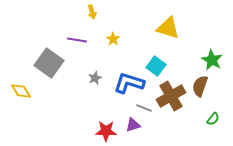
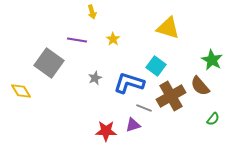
brown semicircle: rotated 60 degrees counterclockwise
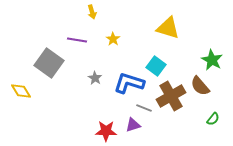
gray star: rotated 16 degrees counterclockwise
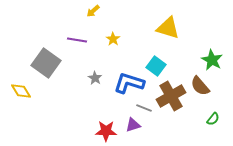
yellow arrow: moved 1 px right, 1 px up; rotated 64 degrees clockwise
gray square: moved 3 px left
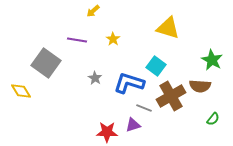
brown semicircle: rotated 45 degrees counterclockwise
red star: moved 1 px right, 1 px down
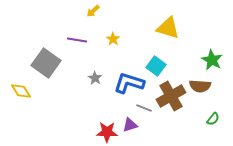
purple triangle: moved 3 px left
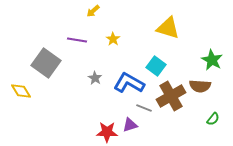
blue L-shape: rotated 12 degrees clockwise
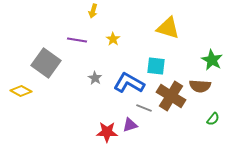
yellow arrow: rotated 32 degrees counterclockwise
cyan square: rotated 30 degrees counterclockwise
yellow diamond: rotated 30 degrees counterclockwise
brown cross: rotated 28 degrees counterclockwise
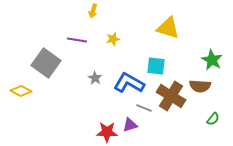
yellow star: rotated 24 degrees clockwise
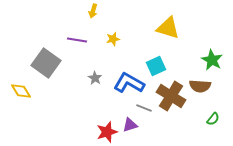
cyan square: rotated 30 degrees counterclockwise
yellow diamond: rotated 30 degrees clockwise
red star: rotated 20 degrees counterclockwise
